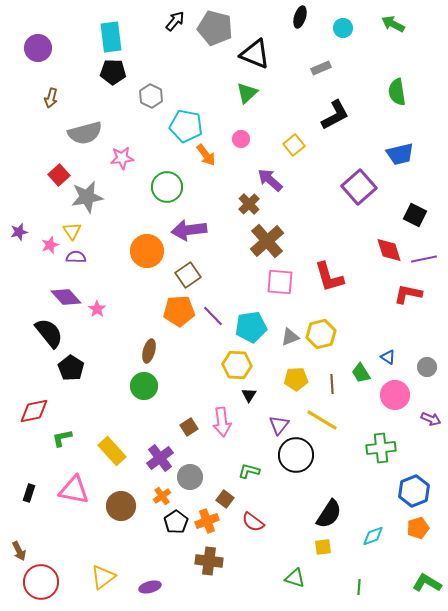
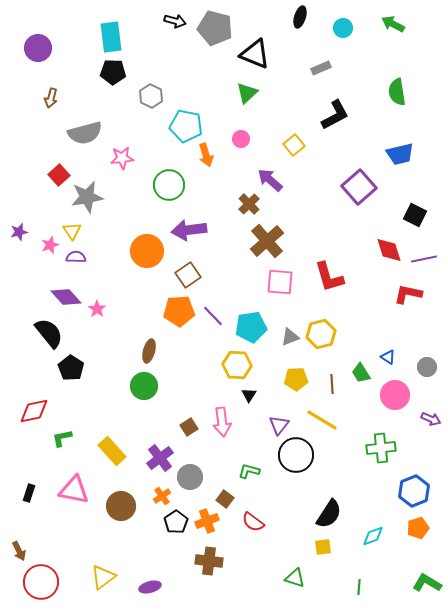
black arrow at (175, 21): rotated 65 degrees clockwise
orange arrow at (206, 155): rotated 20 degrees clockwise
green circle at (167, 187): moved 2 px right, 2 px up
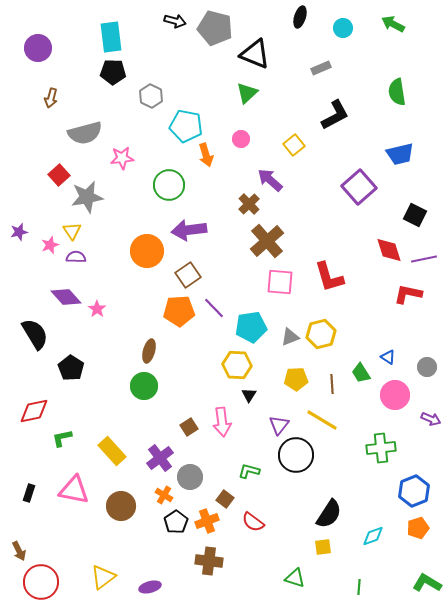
purple line at (213, 316): moved 1 px right, 8 px up
black semicircle at (49, 333): moved 14 px left, 1 px down; rotated 8 degrees clockwise
orange cross at (162, 496): moved 2 px right, 1 px up; rotated 24 degrees counterclockwise
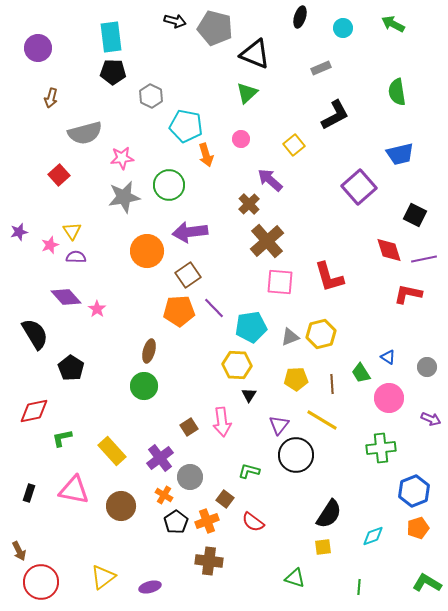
gray star at (87, 197): moved 37 px right
purple arrow at (189, 230): moved 1 px right, 2 px down
pink circle at (395, 395): moved 6 px left, 3 px down
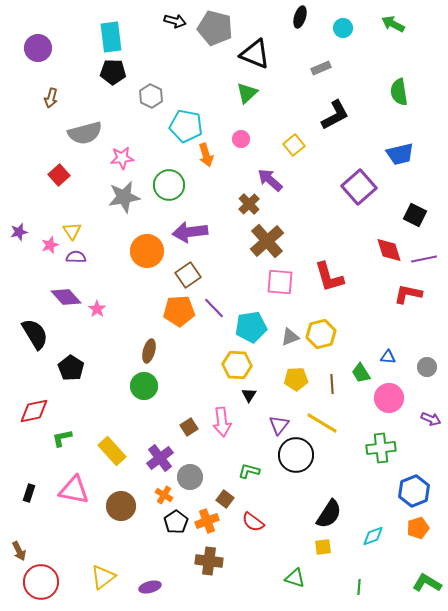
green semicircle at (397, 92): moved 2 px right
blue triangle at (388, 357): rotated 28 degrees counterclockwise
yellow line at (322, 420): moved 3 px down
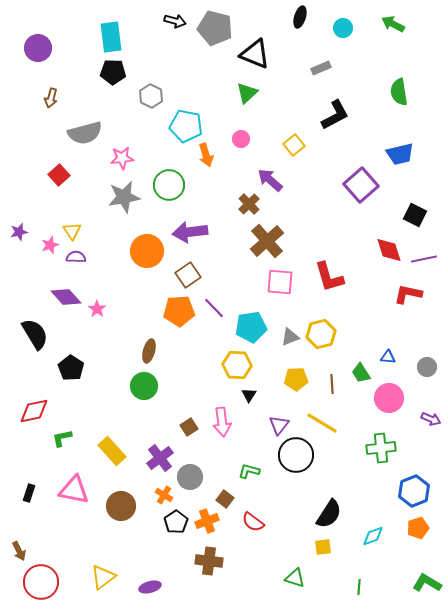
purple square at (359, 187): moved 2 px right, 2 px up
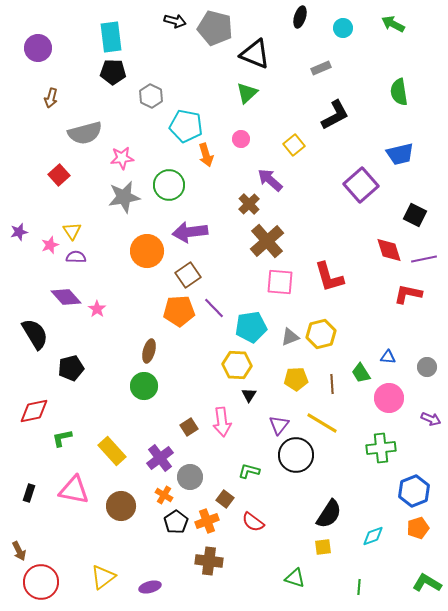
black pentagon at (71, 368): rotated 25 degrees clockwise
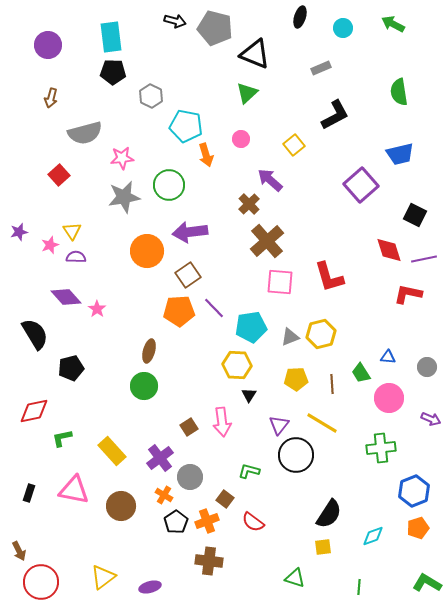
purple circle at (38, 48): moved 10 px right, 3 px up
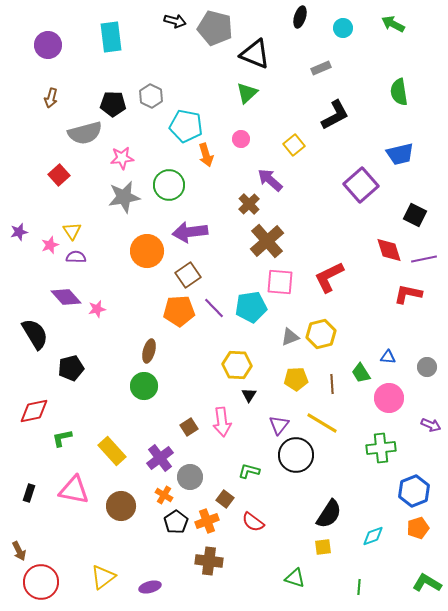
black pentagon at (113, 72): moved 32 px down
red L-shape at (329, 277): rotated 80 degrees clockwise
pink star at (97, 309): rotated 24 degrees clockwise
cyan pentagon at (251, 327): moved 20 px up
purple arrow at (431, 419): moved 6 px down
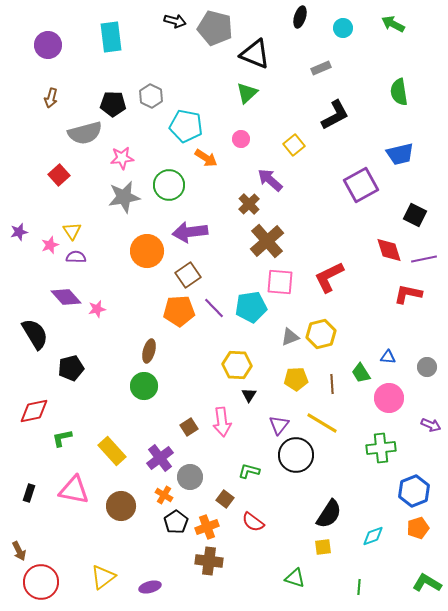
orange arrow at (206, 155): moved 3 px down; rotated 40 degrees counterclockwise
purple square at (361, 185): rotated 12 degrees clockwise
orange cross at (207, 521): moved 6 px down
